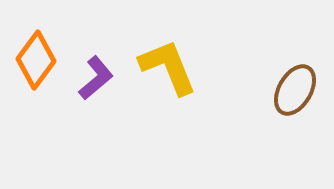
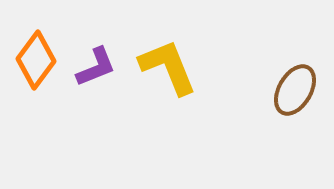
purple L-shape: moved 11 px up; rotated 18 degrees clockwise
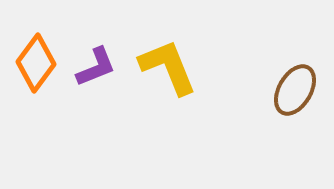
orange diamond: moved 3 px down
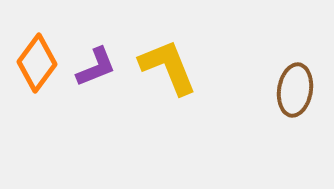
orange diamond: moved 1 px right
brown ellipse: rotated 21 degrees counterclockwise
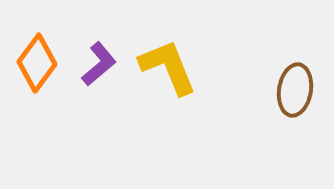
purple L-shape: moved 3 px right, 3 px up; rotated 18 degrees counterclockwise
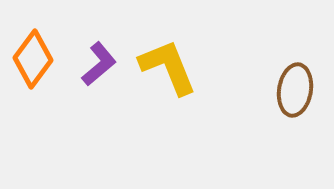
orange diamond: moved 4 px left, 4 px up
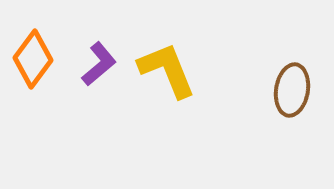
yellow L-shape: moved 1 px left, 3 px down
brown ellipse: moved 3 px left
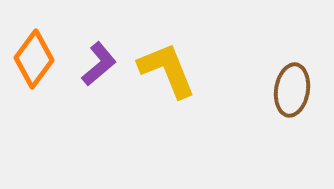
orange diamond: moved 1 px right
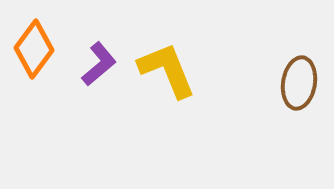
orange diamond: moved 10 px up
brown ellipse: moved 7 px right, 7 px up
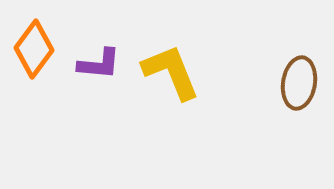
purple L-shape: rotated 45 degrees clockwise
yellow L-shape: moved 4 px right, 2 px down
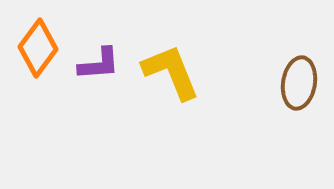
orange diamond: moved 4 px right, 1 px up
purple L-shape: rotated 9 degrees counterclockwise
